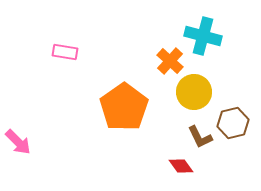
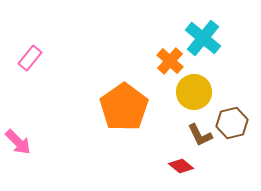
cyan cross: moved 2 px down; rotated 24 degrees clockwise
pink rectangle: moved 35 px left, 6 px down; rotated 60 degrees counterclockwise
brown hexagon: moved 1 px left
brown L-shape: moved 2 px up
red diamond: rotated 15 degrees counterclockwise
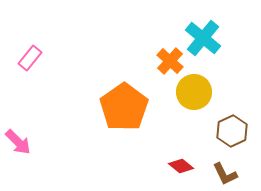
brown hexagon: moved 8 px down; rotated 12 degrees counterclockwise
brown L-shape: moved 25 px right, 39 px down
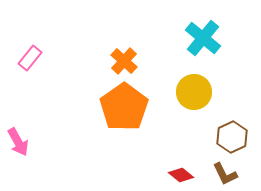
orange cross: moved 46 px left
brown hexagon: moved 6 px down
pink arrow: rotated 16 degrees clockwise
red diamond: moved 9 px down
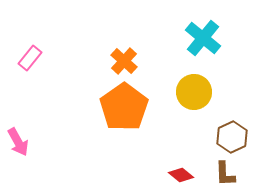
brown L-shape: rotated 24 degrees clockwise
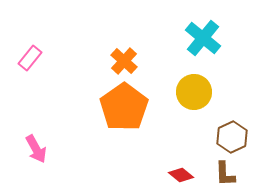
pink arrow: moved 18 px right, 7 px down
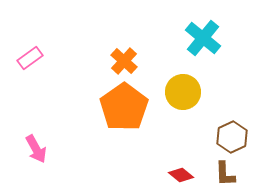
pink rectangle: rotated 15 degrees clockwise
yellow circle: moved 11 px left
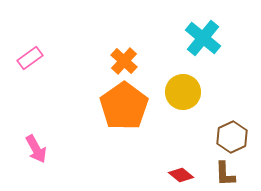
orange pentagon: moved 1 px up
